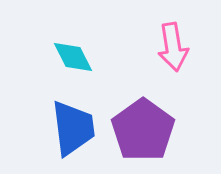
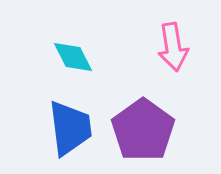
blue trapezoid: moved 3 px left
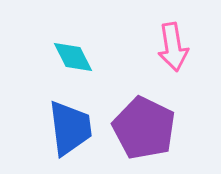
purple pentagon: moved 1 px right, 2 px up; rotated 10 degrees counterclockwise
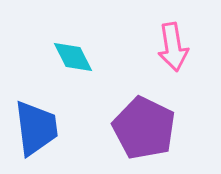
blue trapezoid: moved 34 px left
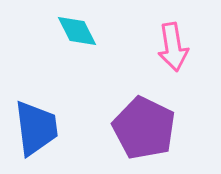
cyan diamond: moved 4 px right, 26 px up
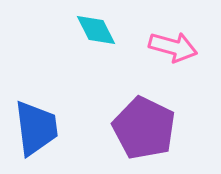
cyan diamond: moved 19 px right, 1 px up
pink arrow: rotated 66 degrees counterclockwise
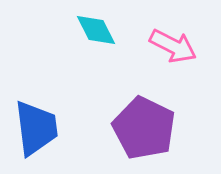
pink arrow: moved 1 px up; rotated 12 degrees clockwise
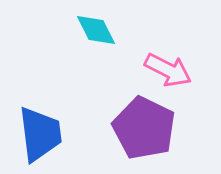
pink arrow: moved 5 px left, 24 px down
blue trapezoid: moved 4 px right, 6 px down
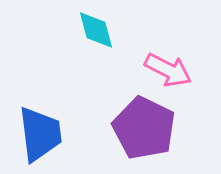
cyan diamond: rotated 12 degrees clockwise
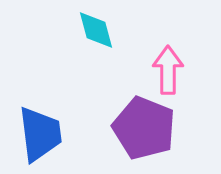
pink arrow: rotated 117 degrees counterclockwise
purple pentagon: rotated 4 degrees counterclockwise
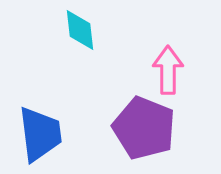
cyan diamond: moved 16 px left; rotated 9 degrees clockwise
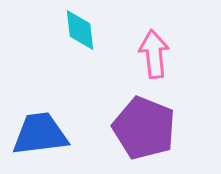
pink arrow: moved 14 px left, 16 px up; rotated 6 degrees counterclockwise
blue trapezoid: rotated 90 degrees counterclockwise
